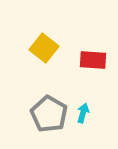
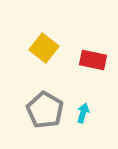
red rectangle: rotated 8 degrees clockwise
gray pentagon: moved 4 px left, 4 px up
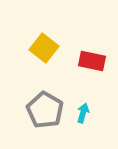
red rectangle: moved 1 px left, 1 px down
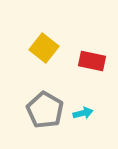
cyan arrow: rotated 60 degrees clockwise
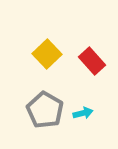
yellow square: moved 3 px right, 6 px down; rotated 8 degrees clockwise
red rectangle: rotated 36 degrees clockwise
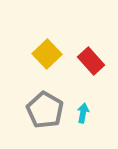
red rectangle: moved 1 px left
cyan arrow: rotated 66 degrees counterclockwise
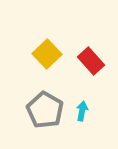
cyan arrow: moved 1 px left, 2 px up
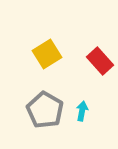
yellow square: rotated 12 degrees clockwise
red rectangle: moved 9 px right
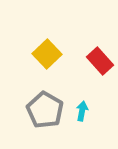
yellow square: rotated 12 degrees counterclockwise
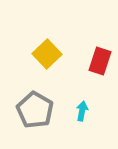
red rectangle: rotated 60 degrees clockwise
gray pentagon: moved 10 px left
